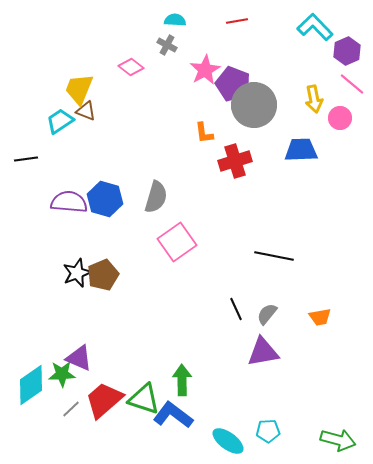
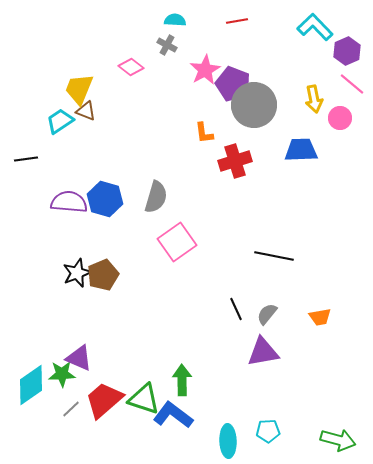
cyan ellipse at (228, 441): rotated 52 degrees clockwise
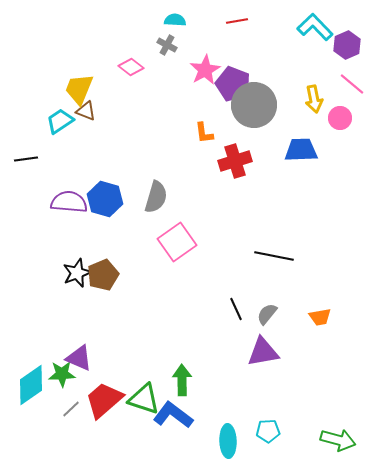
purple hexagon at (347, 51): moved 6 px up
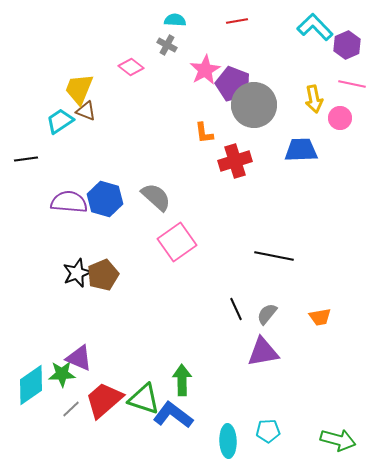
pink line at (352, 84): rotated 28 degrees counterclockwise
gray semicircle at (156, 197): rotated 64 degrees counterclockwise
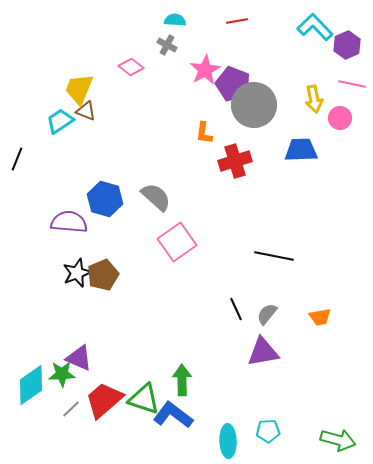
orange L-shape at (204, 133): rotated 15 degrees clockwise
black line at (26, 159): moved 9 px left; rotated 60 degrees counterclockwise
purple semicircle at (69, 202): moved 20 px down
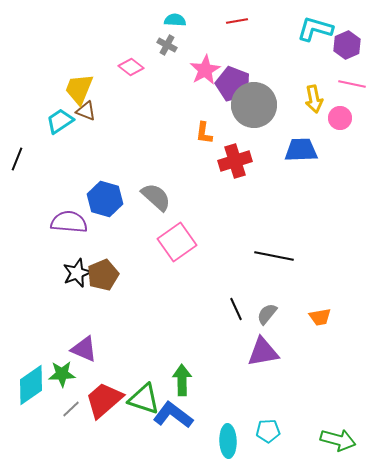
cyan L-shape at (315, 27): moved 2 px down; rotated 30 degrees counterclockwise
purple triangle at (79, 358): moved 5 px right, 9 px up
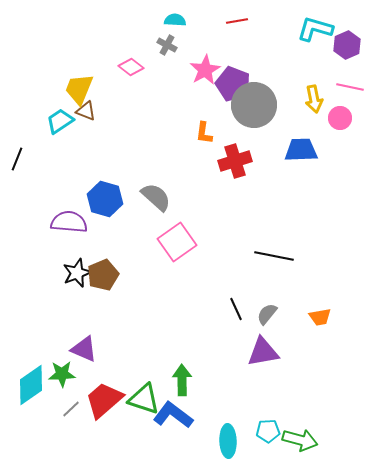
pink line at (352, 84): moved 2 px left, 3 px down
green arrow at (338, 440): moved 38 px left
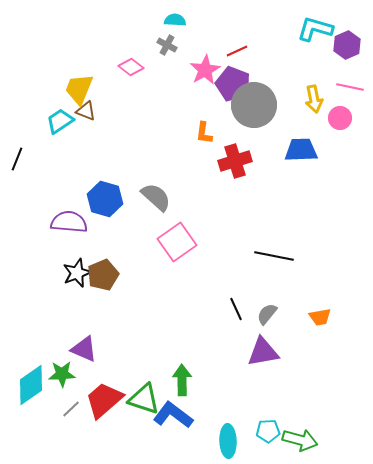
red line at (237, 21): moved 30 px down; rotated 15 degrees counterclockwise
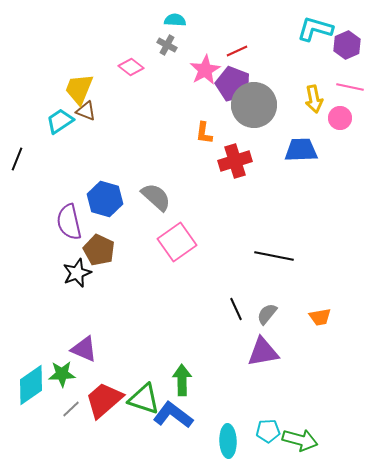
purple semicircle at (69, 222): rotated 108 degrees counterclockwise
brown pentagon at (103, 275): moved 4 px left, 25 px up; rotated 24 degrees counterclockwise
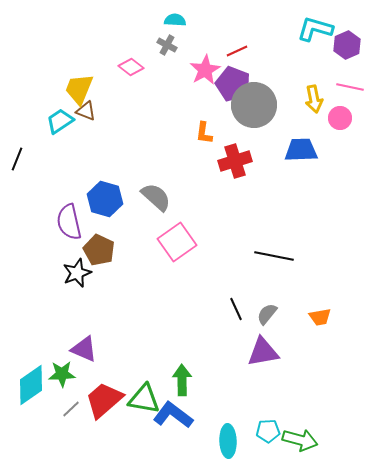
green triangle at (144, 399): rotated 8 degrees counterclockwise
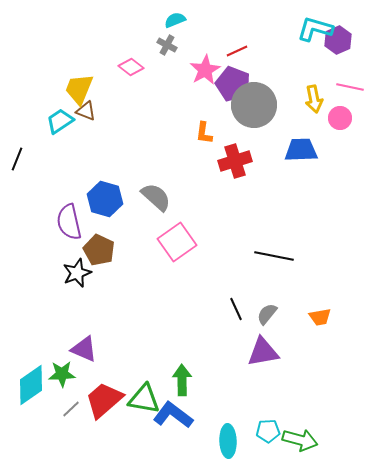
cyan semicircle at (175, 20): rotated 25 degrees counterclockwise
purple hexagon at (347, 45): moved 9 px left, 5 px up
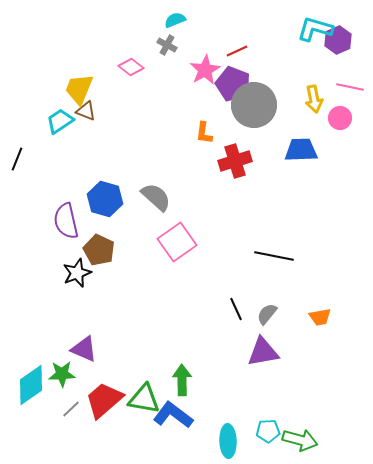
purple semicircle at (69, 222): moved 3 px left, 1 px up
